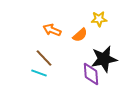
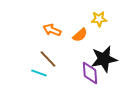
brown line: moved 4 px right, 1 px down
purple diamond: moved 1 px left, 1 px up
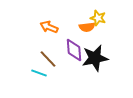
yellow star: moved 1 px left, 1 px up; rotated 21 degrees clockwise
orange arrow: moved 3 px left, 3 px up
orange semicircle: moved 7 px right, 8 px up; rotated 35 degrees clockwise
black star: moved 9 px left, 1 px up
purple diamond: moved 16 px left, 23 px up
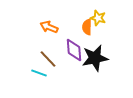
orange semicircle: rotated 98 degrees clockwise
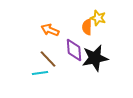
orange arrow: moved 1 px right, 3 px down
cyan line: moved 1 px right; rotated 28 degrees counterclockwise
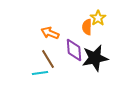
yellow star: rotated 21 degrees clockwise
orange arrow: moved 3 px down
brown line: rotated 12 degrees clockwise
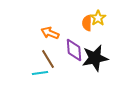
orange semicircle: moved 4 px up
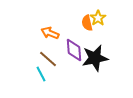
orange semicircle: rotated 14 degrees counterclockwise
brown line: rotated 18 degrees counterclockwise
cyan line: moved 1 px right, 1 px down; rotated 70 degrees clockwise
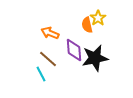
orange semicircle: moved 2 px down
